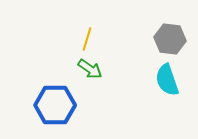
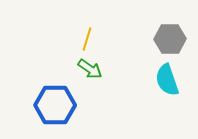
gray hexagon: rotated 8 degrees counterclockwise
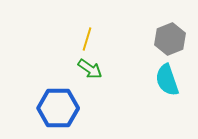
gray hexagon: rotated 20 degrees counterclockwise
blue hexagon: moved 3 px right, 3 px down
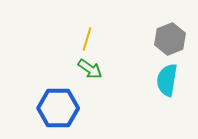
cyan semicircle: rotated 28 degrees clockwise
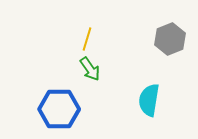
green arrow: rotated 20 degrees clockwise
cyan semicircle: moved 18 px left, 20 px down
blue hexagon: moved 1 px right, 1 px down
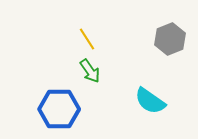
yellow line: rotated 50 degrees counterclockwise
green arrow: moved 2 px down
cyan semicircle: moved 1 px right, 1 px down; rotated 64 degrees counterclockwise
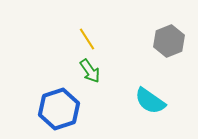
gray hexagon: moved 1 px left, 2 px down
blue hexagon: rotated 18 degrees counterclockwise
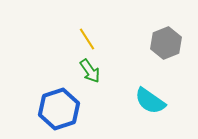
gray hexagon: moved 3 px left, 2 px down
